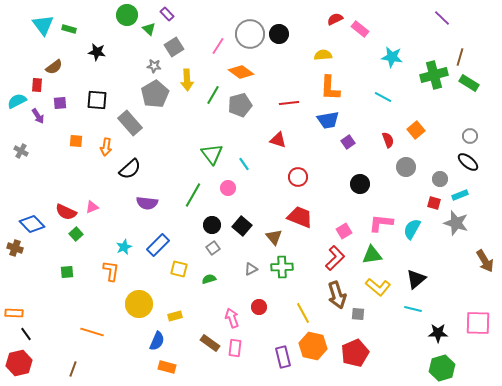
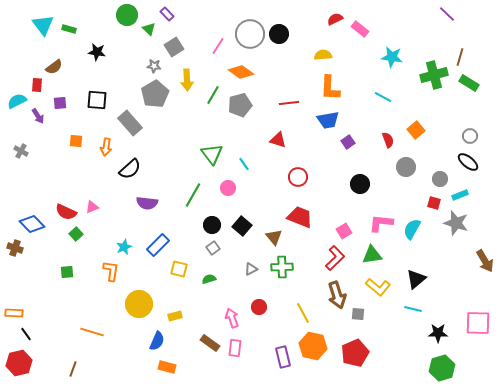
purple line at (442, 18): moved 5 px right, 4 px up
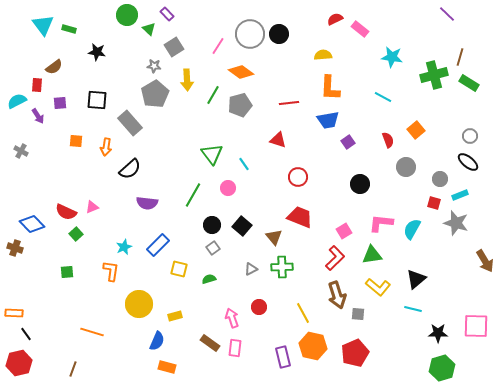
pink square at (478, 323): moved 2 px left, 3 px down
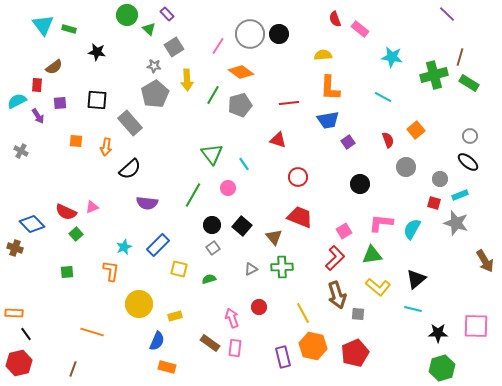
red semicircle at (335, 19): rotated 84 degrees counterclockwise
